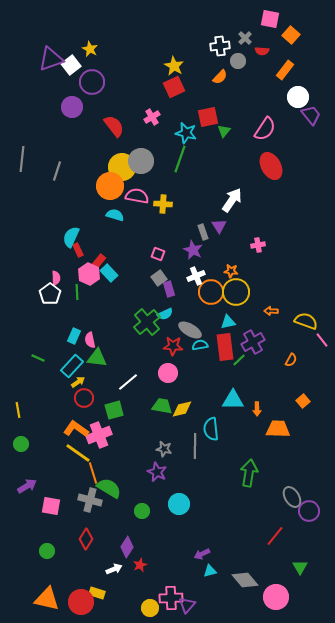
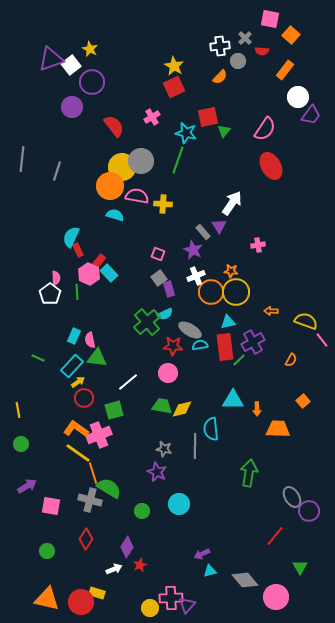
purple trapezoid at (311, 115): rotated 75 degrees clockwise
green line at (180, 159): moved 2 px left, 1 px down
white arrow at (232, 200): moved 3 px down
gray rectangle at (203, 232): rotated 21 degrees counterclockwise
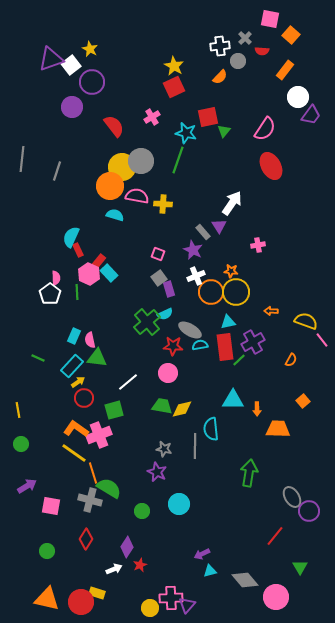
yellow line at (78, 453): moved 4 px left
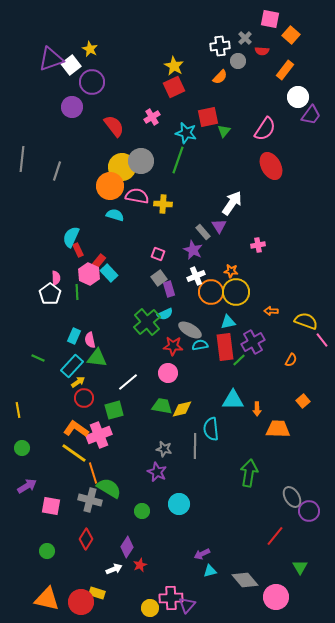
green circle at (21, 444): moved 1 px right, 4 px down
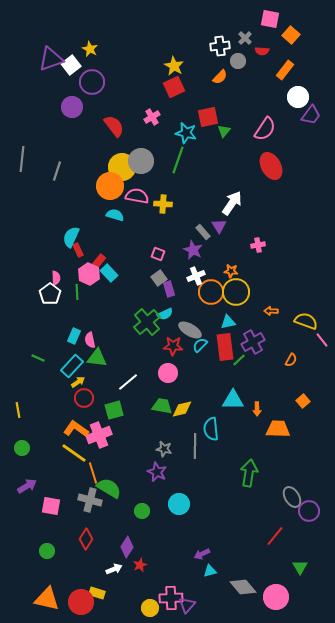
cyan semicircle at (200, 345): rotated 35 degrees counterclockwise
gray diamond at (245, 580): moved 2 px left, 7 px down
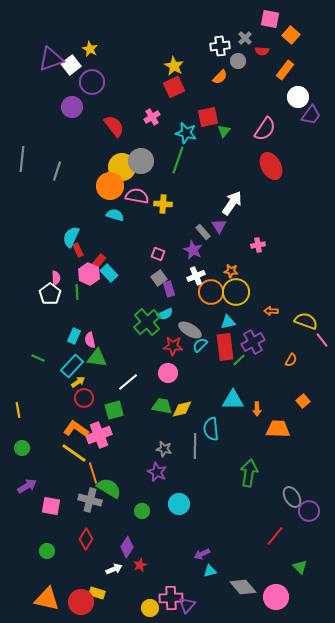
green triangle at (300, 567): rotated 14 degrees counterclockwise
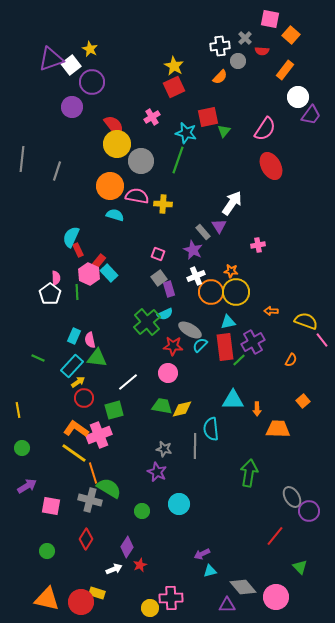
yellow circle at (122, 167): moved 5 px left, 23 px up
purple triangle at (187, 605): moved 40 px right; rotated 48 degrees clockwise
